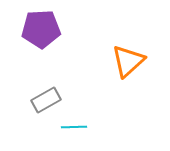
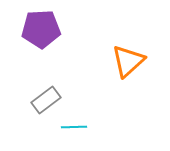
gray rectangle: rotated 8 degrees counterclockwise
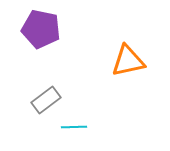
purple pentagon: rotated 15 degrees clockwise
orange triangle: rotated 30 degrees clockwise
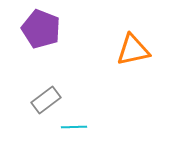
purple pentagon: rotated 9 degrees clockwise
orange triangle: moved 5 px right, 11 px up
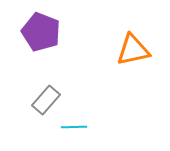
purple pentagon: moved 3 px down
gray rectangle: rotated 12 degrees counterclockwise
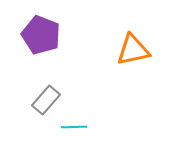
purple pentagon: moved 3 px down
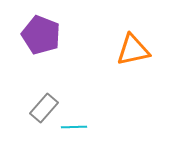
gray rectangle: moved 2 px left, 8 px down
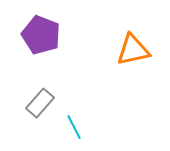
gray rectangle: moved 4 px left, 5 px up
cyan line: rotated 65 degrees clockwise
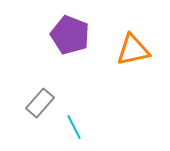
purple pentagon: moved 29 px right
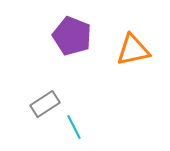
purple pentagon: moved 2 px right, 1 px down
gray rectangle: moved 5 px right, 1 px down; rotated 16 degrees clockwise
